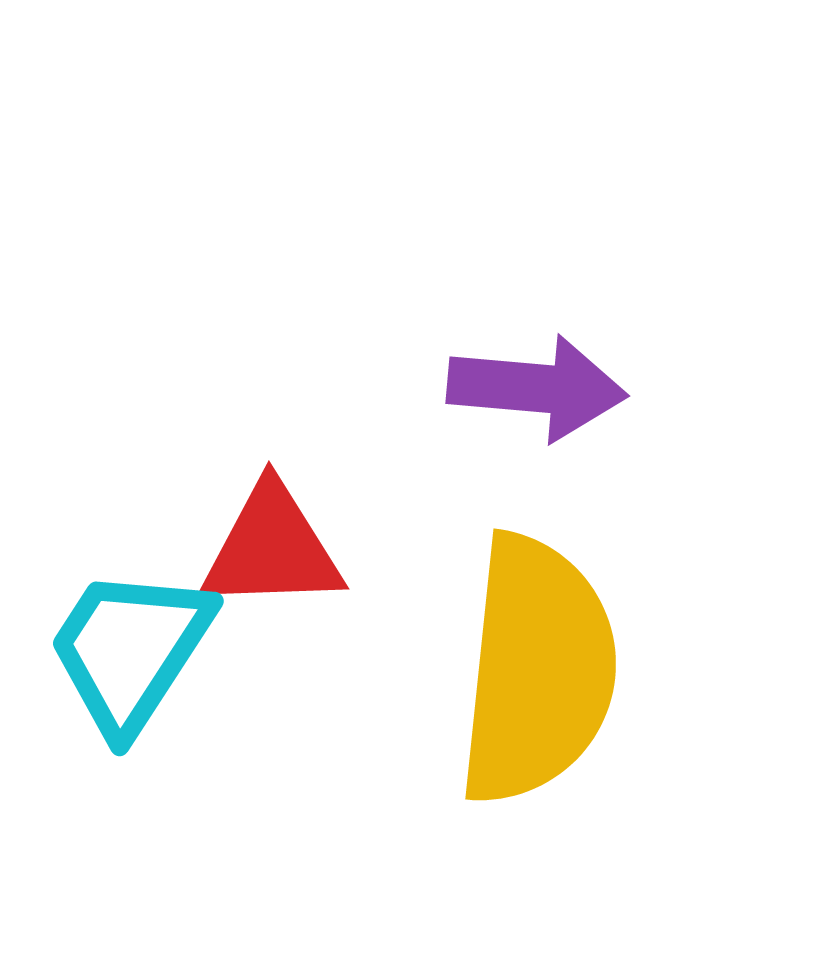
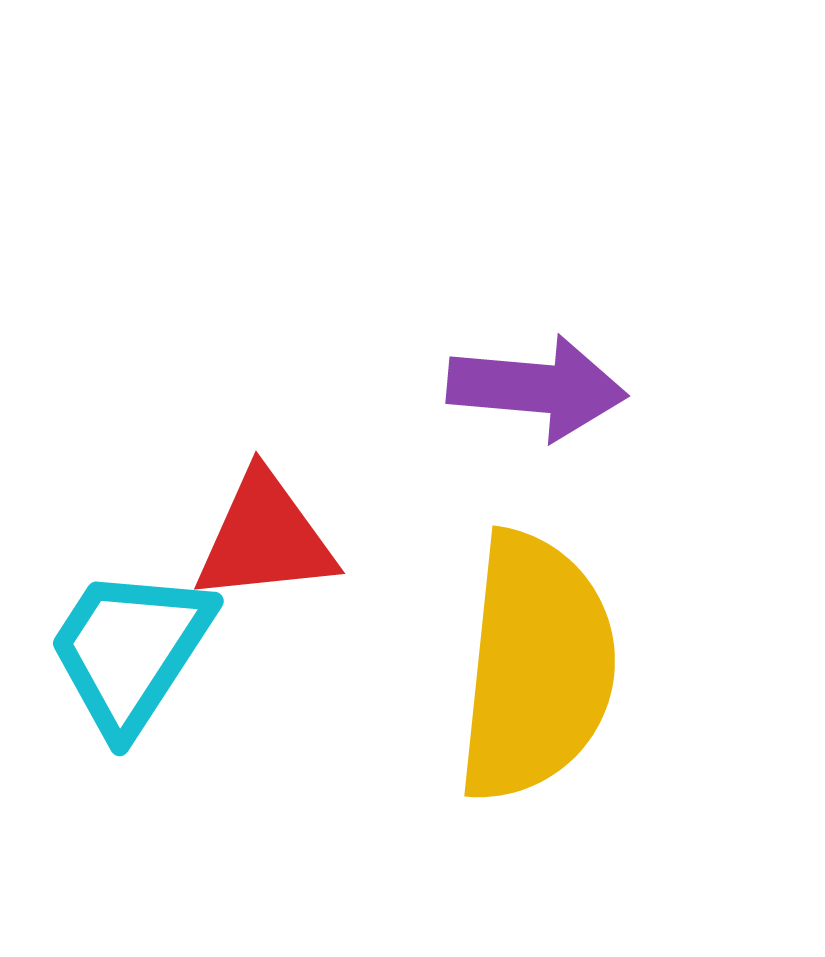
red triangle: moved 7 px left, 10 px up; rotated 4 degrees counterclockwise
yellow semicircle: moved 1 px left, 3 px up
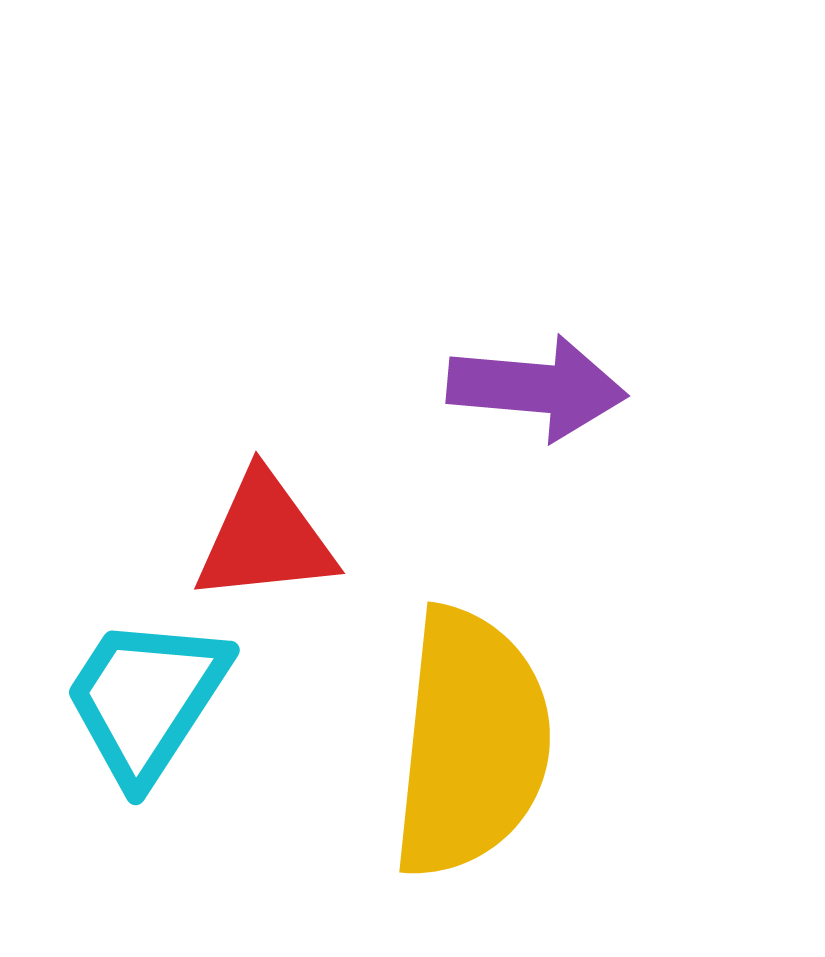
cyan trapezoid: moved 16 px right, 49 px down
yellow semicircle: moved 65 px left, 76 px down
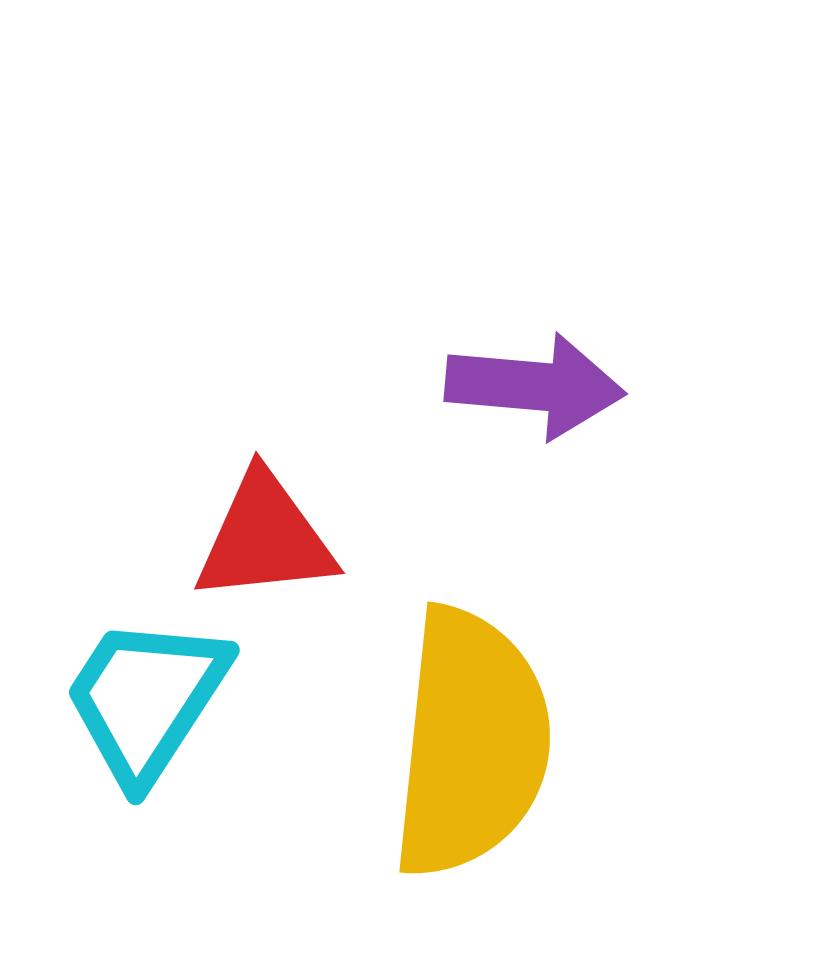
purple arrow: moved 2 px left, 2 px up
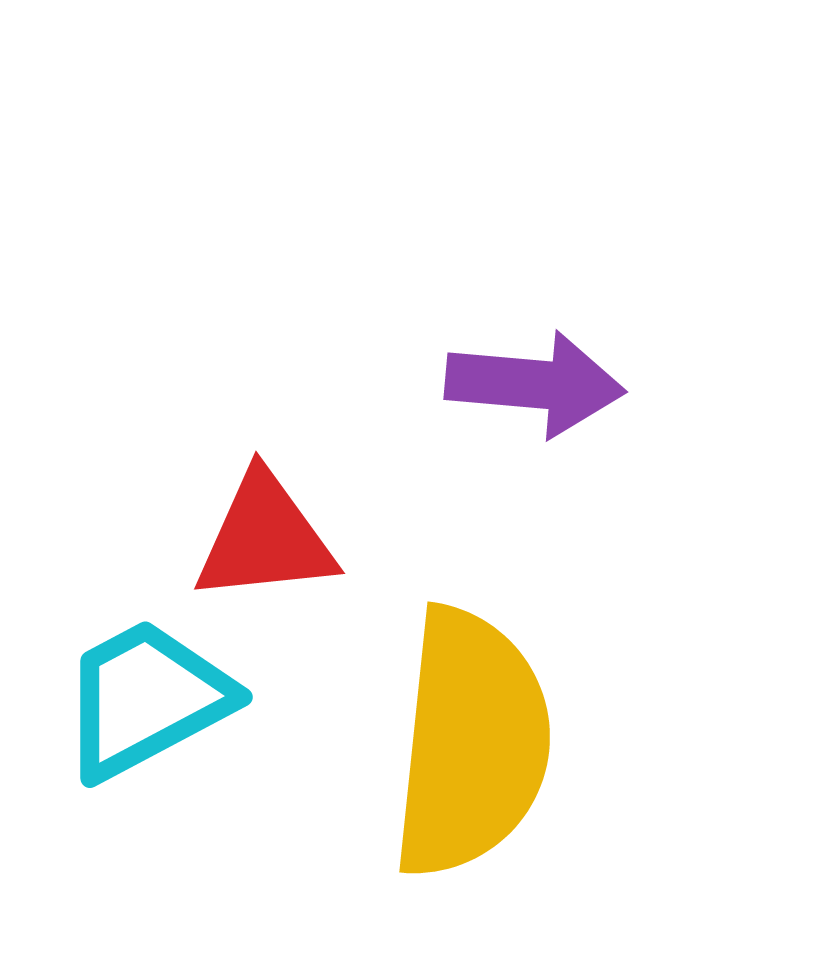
purple arrow: moved 2 px up
cyan trapezoid: rotated 29 degrees clockwise
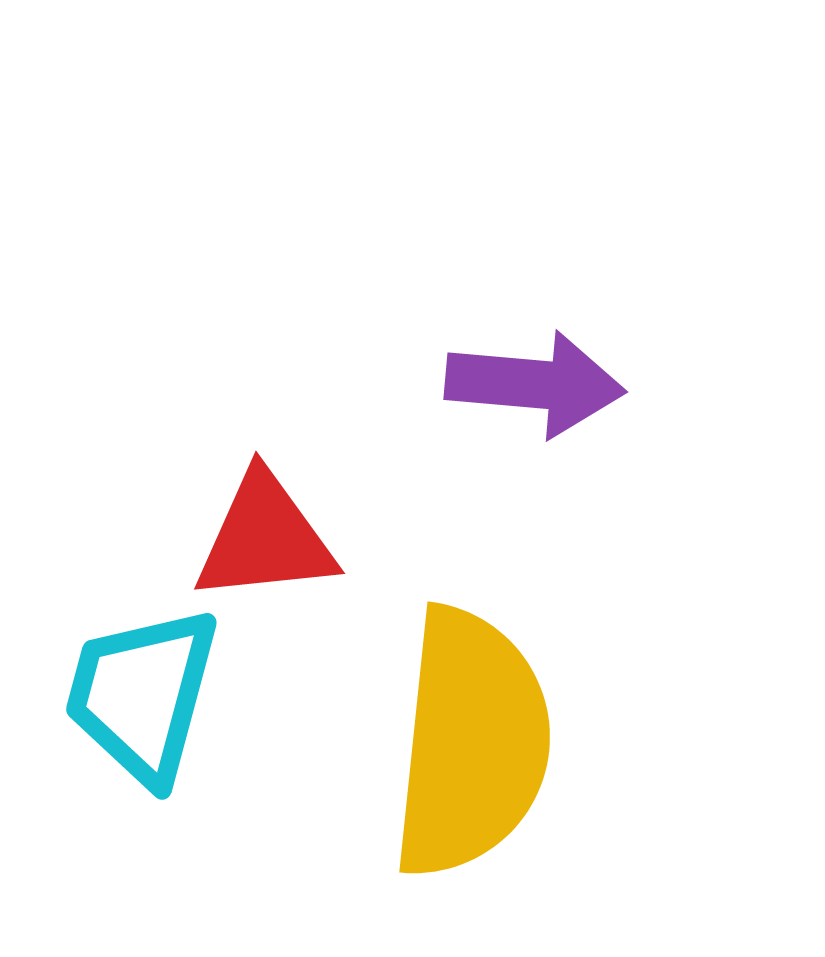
cyan trapezoid: moved 4 px left, 4 px up; rotated 47 degrees counterclockwise
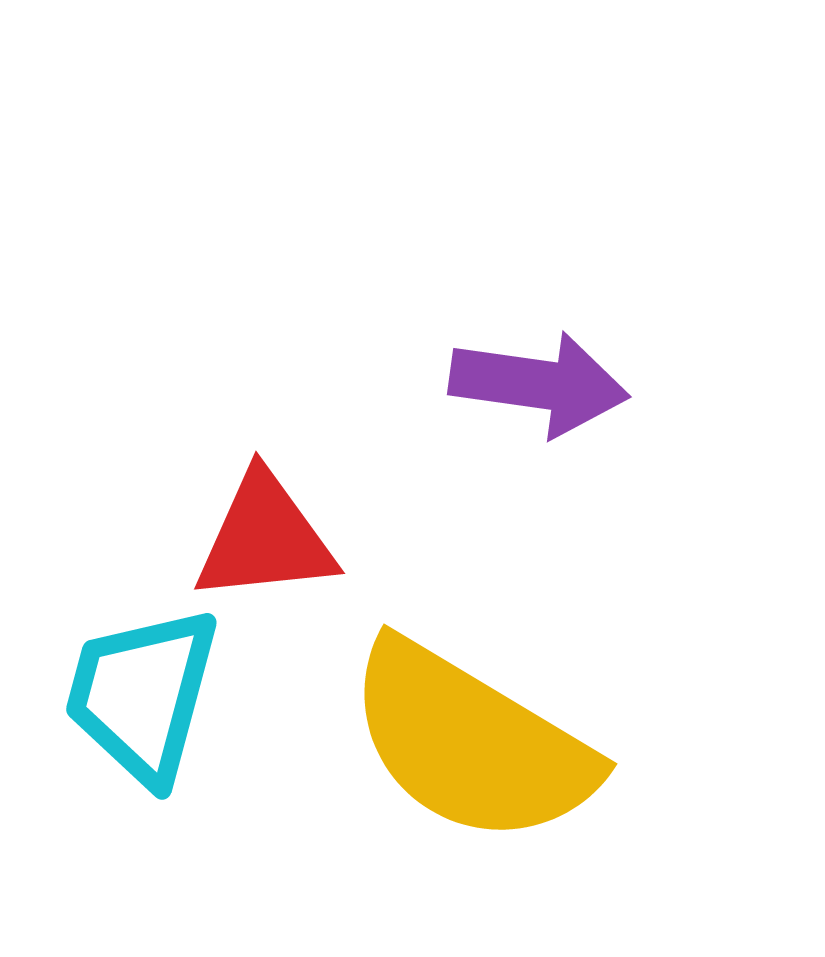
purple arrow: moved 4 px right; rotated 3 degrees clockwise
yellow semicircle: rotated 115 degrees clockwise
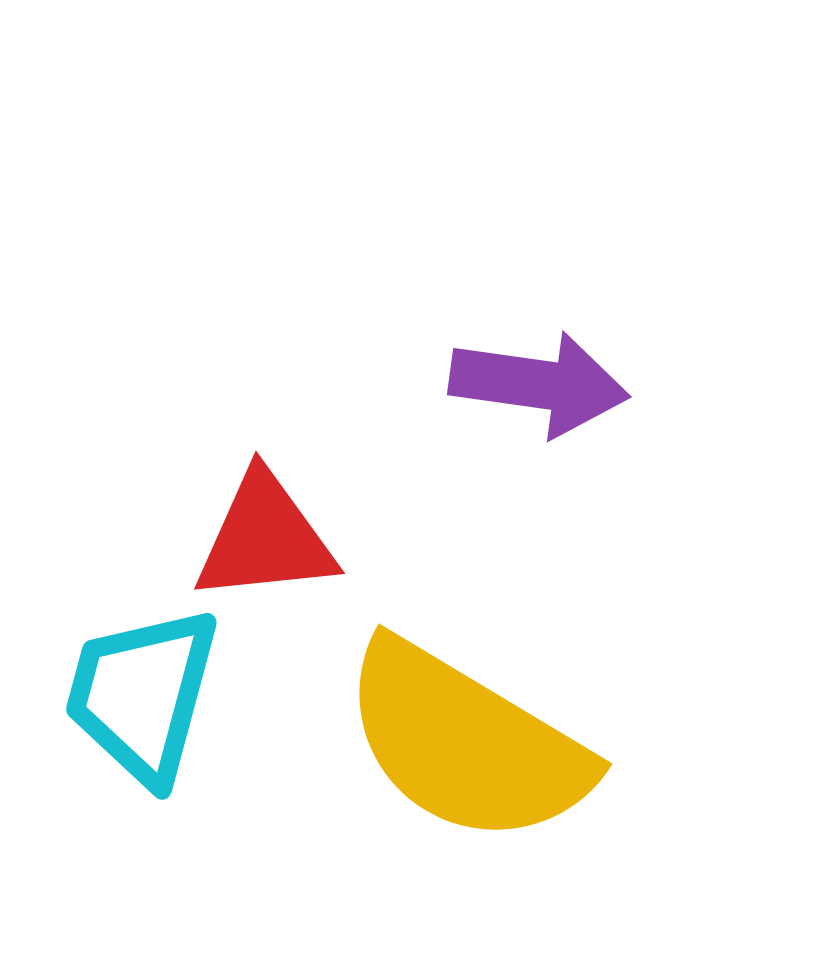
yellow semicircle: moved 5 px left
